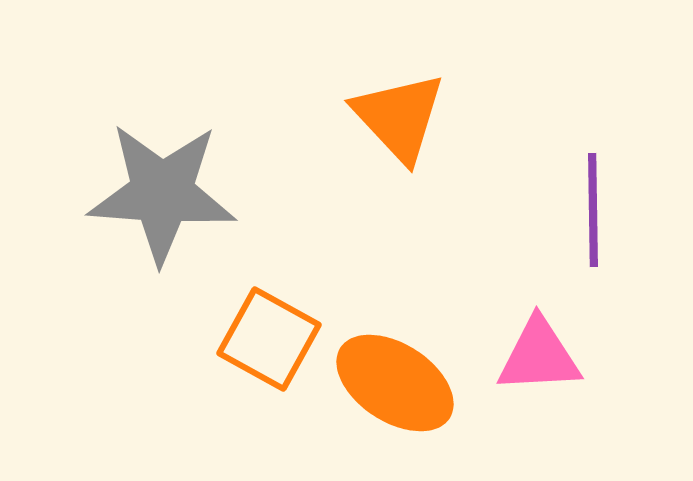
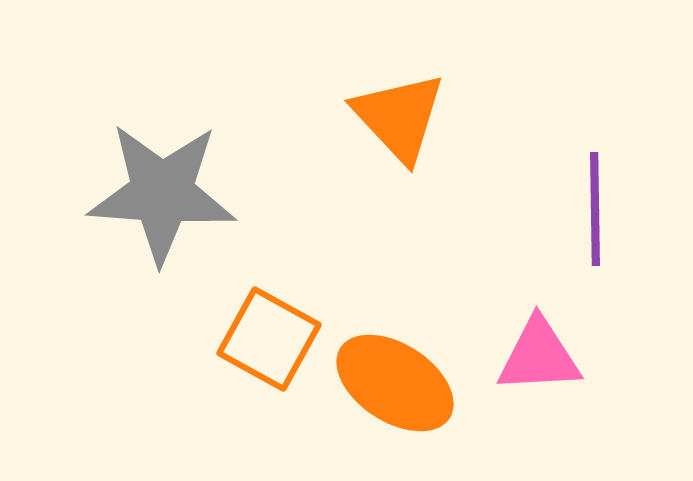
purple line: moved 2 px right, 1 px up
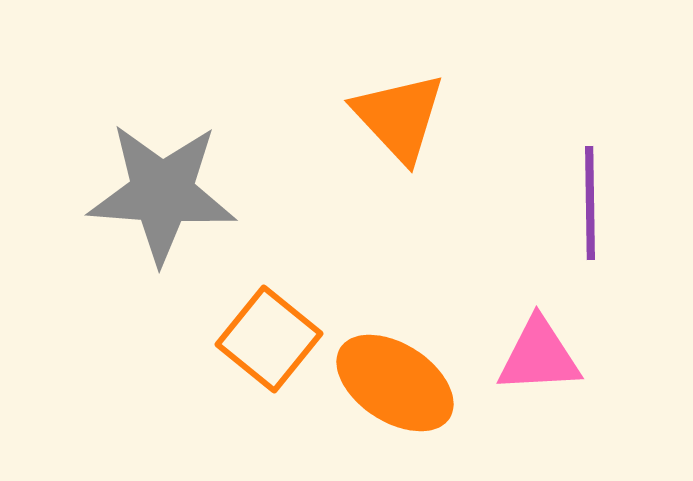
purple line: moved 5 px left, 6 px up
orange square: rotated 10 degrees clockwise
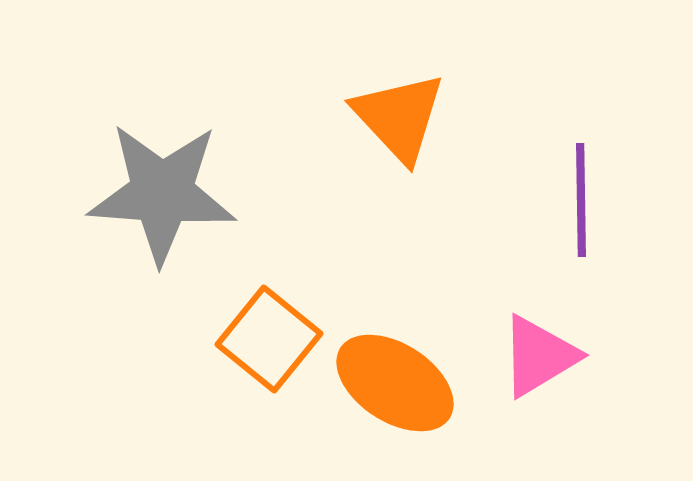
purple line: moved 9 px left, 3 px up
pink triangle: rotated 28 degrees counterclockwise
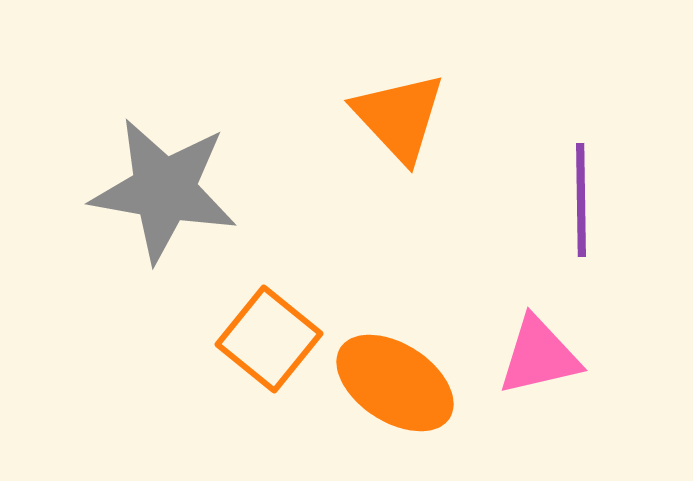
gray star: moved 2 px right, 3 px up; rotated 6 degrees clockwise
pink triangle: rotated 18 degrees clockwise
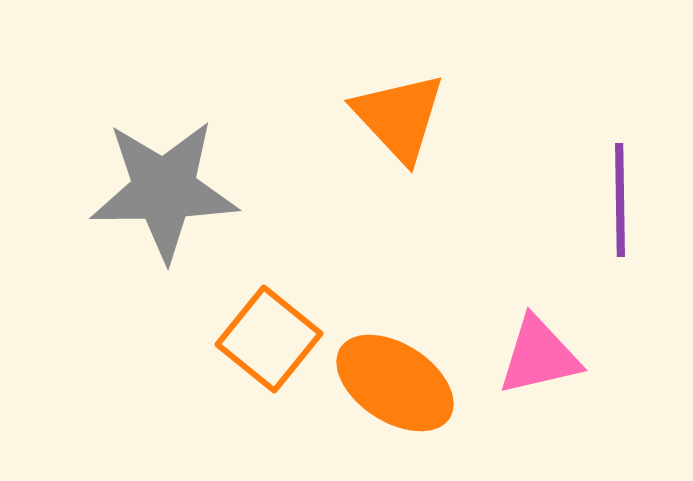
gray star: rotated 11 degrees counterclockwise
purple line: moved 39 px right
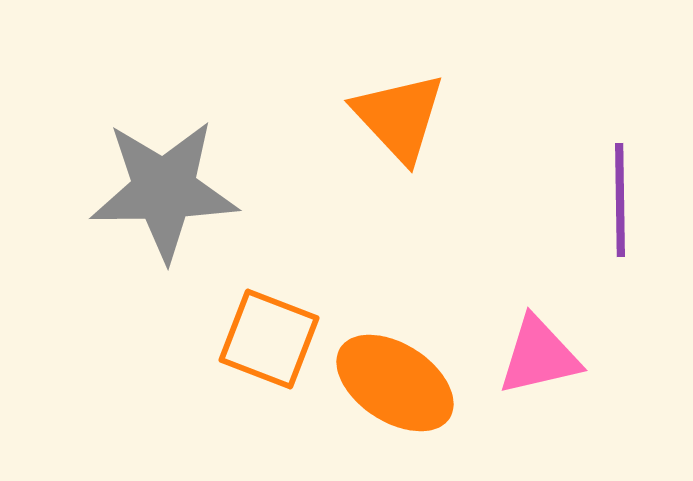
orange square: rotated 18 degrees counterclockwise
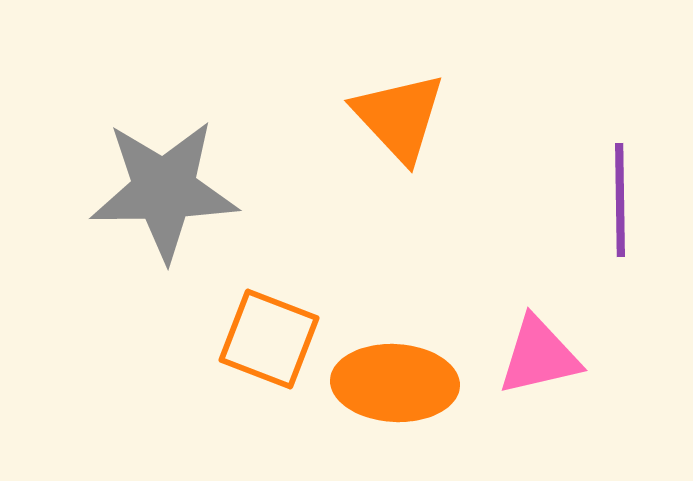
orange ellipse: rotated 30 degrees counterclockwise
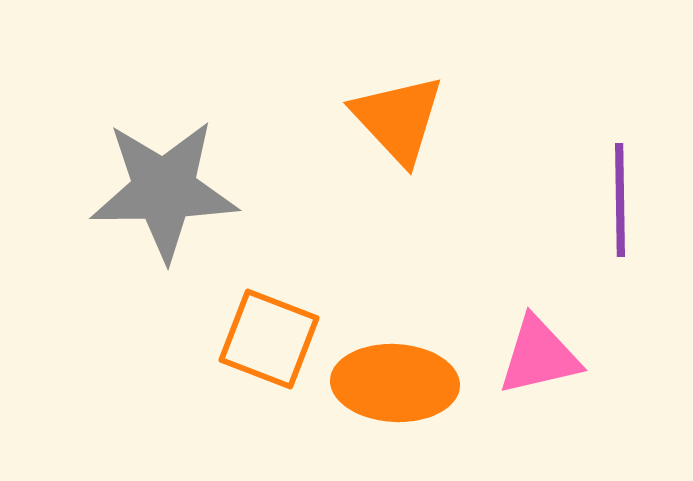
orange triangle: moved 1 px left, 2 px down
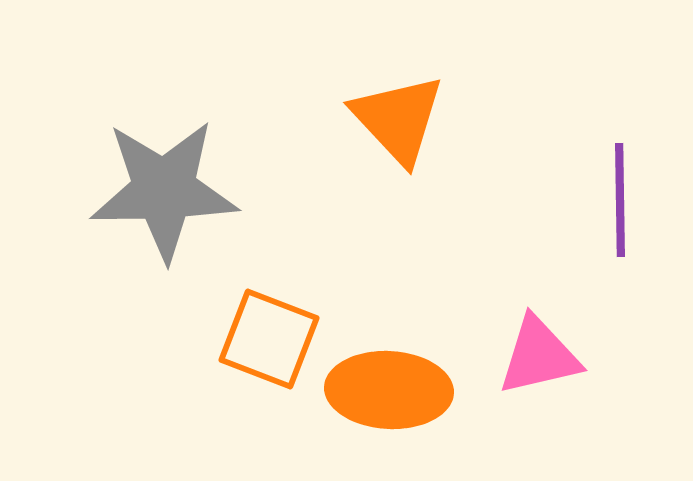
orange ellipse: moved 6 px left, 7 px down
